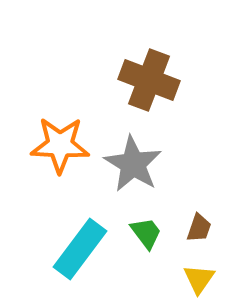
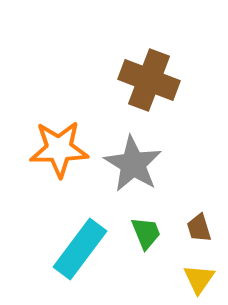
orange star: moved 1 px left, 4 px down; rotated 4 degrees counterclockwise
brown trapezoid: rotated 144 degrees clockwise
green trapezoid: rotated 15 degrees clockwise
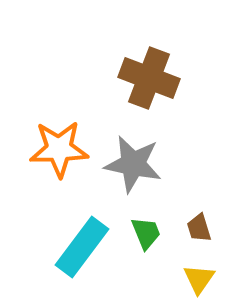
brown cross: moved 2 px up
gray star: rotated 20 degrees counterclockwise
cyan rectangle: moved 2 px right, 2 px up
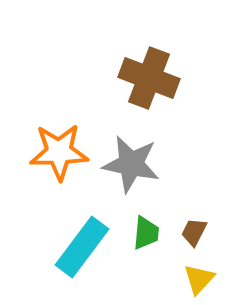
orange star: moved 3 px down
gray star: moved 2 px left
brown trapezoid: moved 5 px left, 4 px down; rotated 44 degrees clockwise
green trapezoid: rotated 27 degrees clockwise
yellow triangle: rotated 8 degrees clockwise
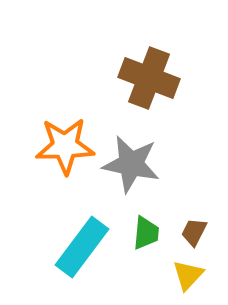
orange star: moved 6 px right, 6 px up
yellow triangle: moved 11 px left, 4 px up
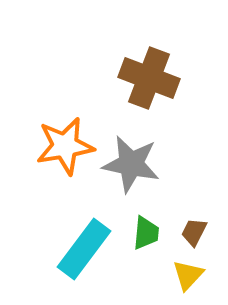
orange star: rotated 8 degrees counterclockwise
cyan rectangle: moved 2 px right, 2 px down
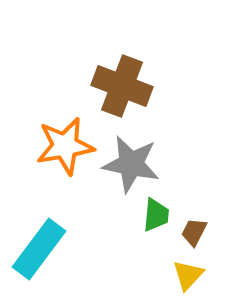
brown cross: moved 27 px left, 8 px down
green trapezoid: moved 10 px right, 18 px up
cyan rectangle: moved 45 px left
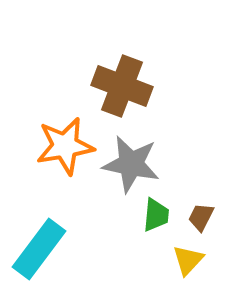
brown trapezoid: moved 7 px right, 15 px up
yellow triangle: moved 15 px up
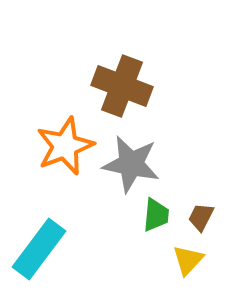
orange star: rotated 12 degrees counterclockwise
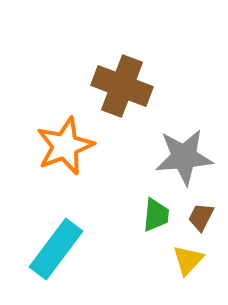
gray star: moved 53 px right, 7 px up; rotated 16 degrees counterclockwise
cyan rectangle: moved 17 px right
